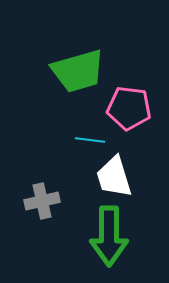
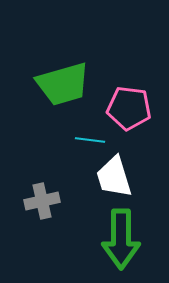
green trapezoid: moved 15 px left, 13 px down
green arrow: moved 12 px right, 3 px down
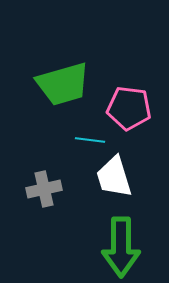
gray cross: moved 2 px right, 12 px up
green arrow: moved 8 px down
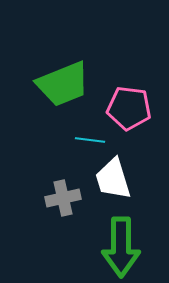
green trapezoid: rotated 6 degrees counterclockwise
white trapezoid: moved 1 px left, 2 px down
gray cross: moved 19 px right, 9 px down
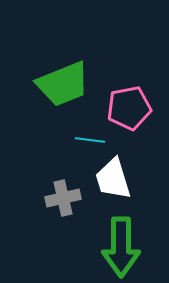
pink pentagon: rotated 18 degrees counterclockwise
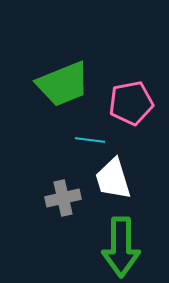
pink pentagon: moved 2 px right, 5 px up
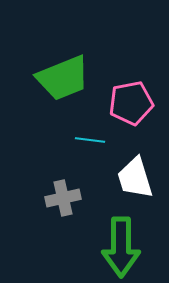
green trapezoid: moved 6 px up
white trapezoid: moved 22 px right, 1 px up
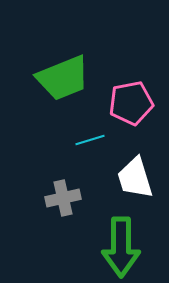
cyan line: rotated 24 degrees counterclockwise
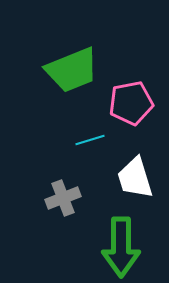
green trapezoid: moved 9 px right, 8 px up
gray cross: rotated 8 degrees counterclockwise
